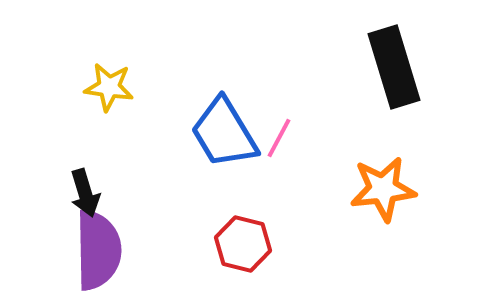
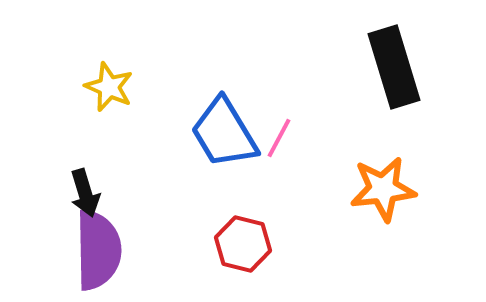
yellow star: rotated 15 degrees clockwise
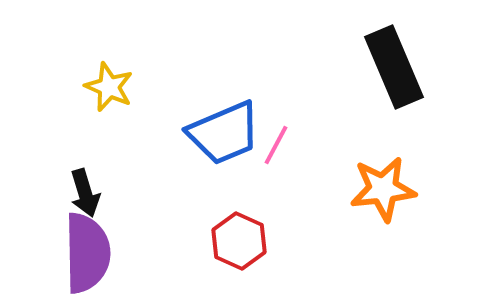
black rectangle: rotated 6 degrees counterclockwise
blue trapezoid: rotated 82 degrees counterclockwise
pink line: moved 3 px left, 7 px down
red hexagon: moved 4 px left, 3 px up; rotated 10 degrees clockwise
purple semicircle: moved 11 px left, 3 px down
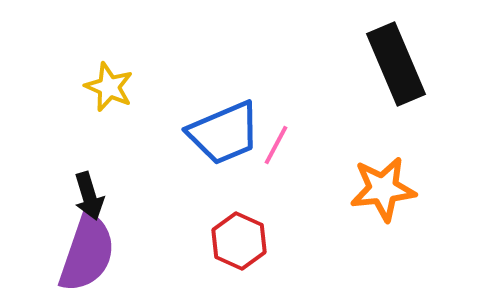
black rectangle: moved 2 px right, 3 px up
black arrow: moved 4 px right, 3 px down
purple semicircle: rotated 20 degrees clockwise
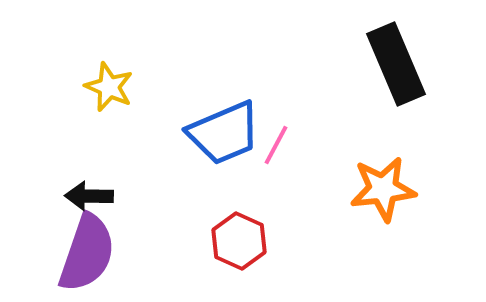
black arrow: rotated 108 degrees clockwise
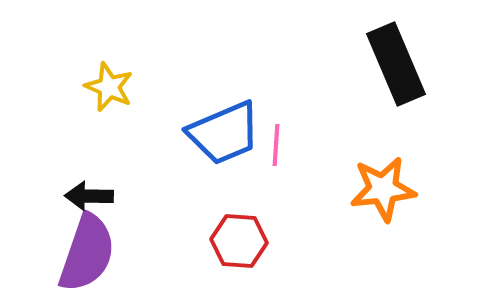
pink line: rotated 24 degrees counterclockwise
red hexagon: rotated 20 degrees counterclockwise
